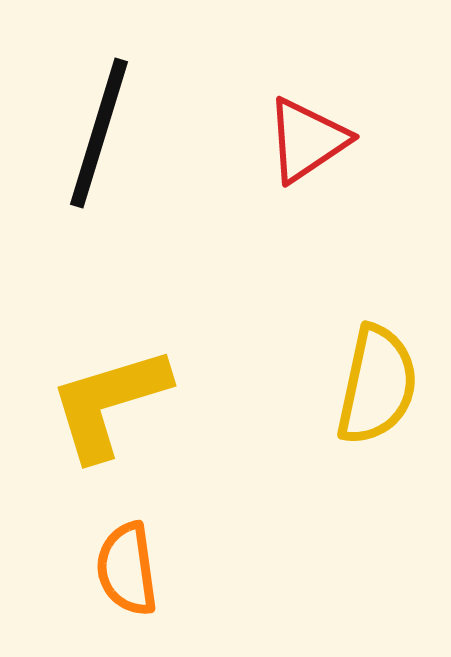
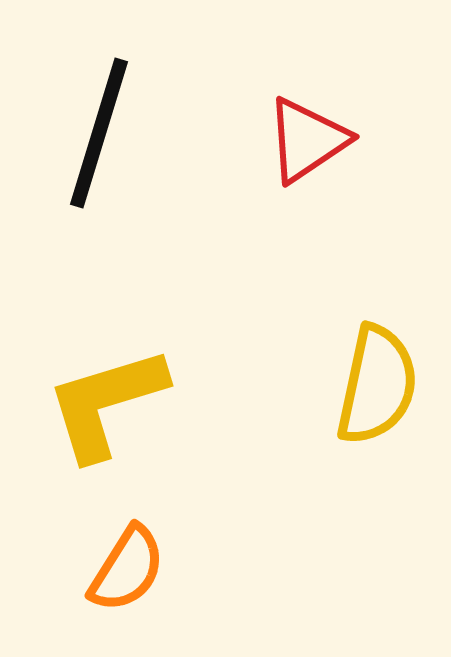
yellow L-shape: moved 3 px left
orange semicircle: rotated 140 degrees counterclockwise
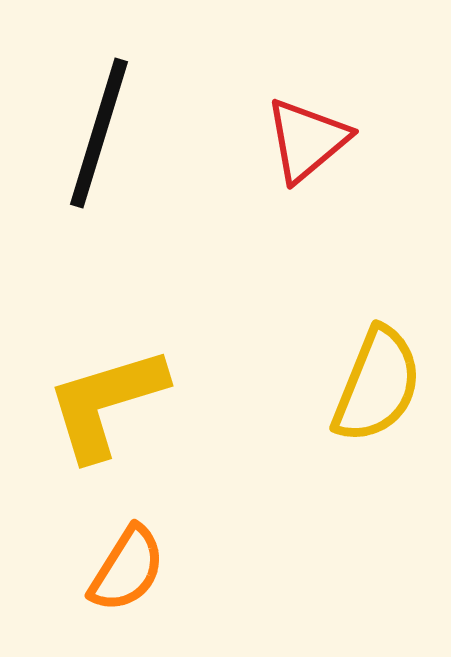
red triangle: rotated 6 degrees counterclockwise
yellow semicircle: rotated 10 degrees clockwise
